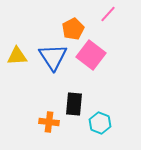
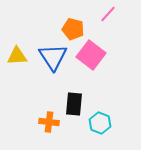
orange pentagon: rotated 30 degrees counterclockwise
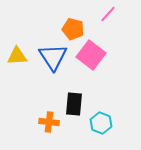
cyan hexagon: moved 1 px right
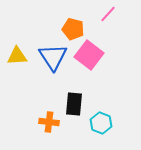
pink square: moved 2 px left
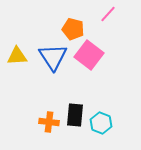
black rectangle: moved 1 px right, 11 px down
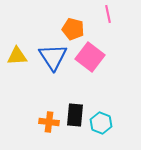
pink line: rotated 54 degrees counterclockwise
pink square: moved 1 px right, 2 px down
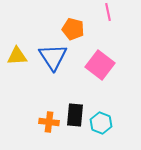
pink line: moved 2 px up
pink square: moved 10 px right, 8 px down
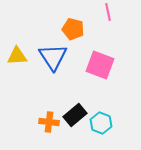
pink square: rotated 16 degrees counterclockwise
black rectangle: rotated 45 degrees clockwise
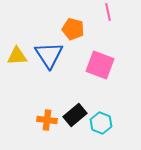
blue triangle: moved 4 px left, 2 px up
orange cross: moved 2 px left, 2 px up
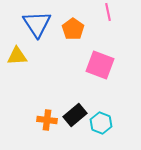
orange pentagon: rotated 20 degrees clockwise
blue triangle: moved 12 px left, 31 px up
